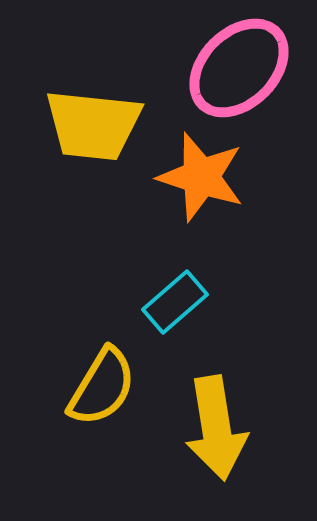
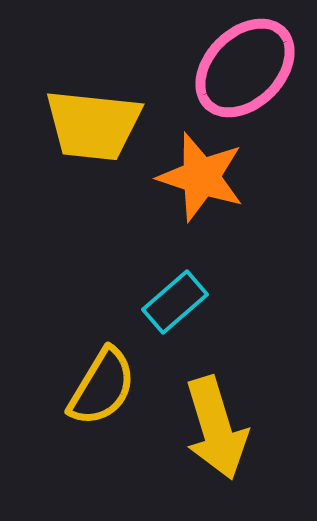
pink ellipse: moved 6 px right
yellow arrow: rotated 8 degrees counterclockwise
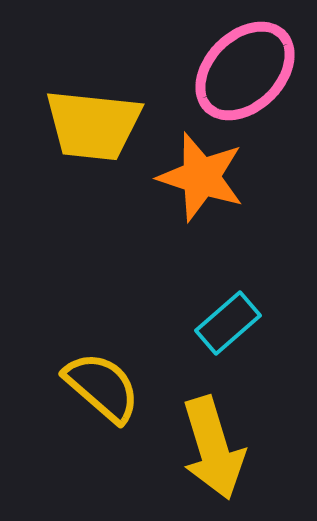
pink ellipse: moved 3 px down
cyan rectangle: moved 53 px right, 21 px down
yellow semicircle: rotated 80 degrees counterclockwise
yellow arrow: moved 3 px left, 20 px down
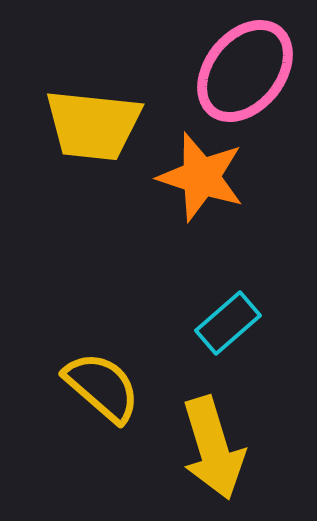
pink ellipse: rotated 6 degrees counterclockwise
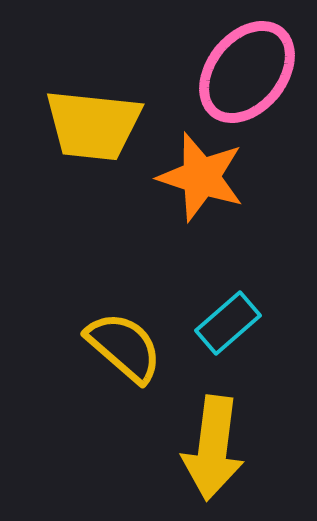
pink ellipse: moved 2 px right, 1 px down
yellow semicircle: moved 22 px right, 40 px up
yellow arrow: rotated 24 degrees clockwise
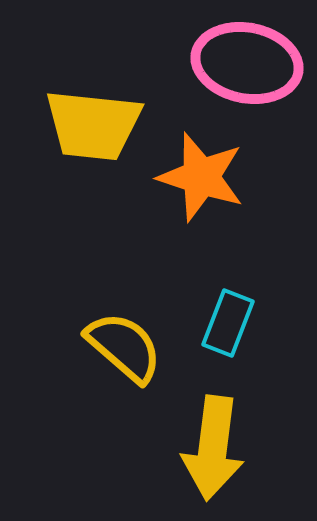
pink ellipse: moved 9 px up; rotated 62 degrees clockwise
cyan rectangle: rotated 28 degrees counterclockwise
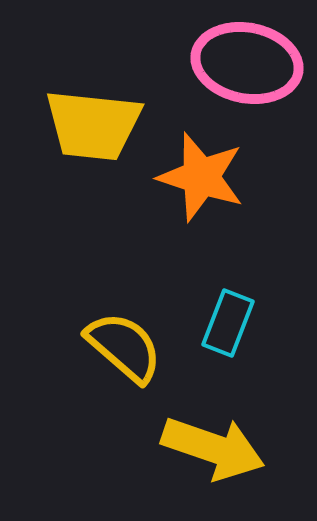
yellow arrow: rotated 78 degrees counterclockwise
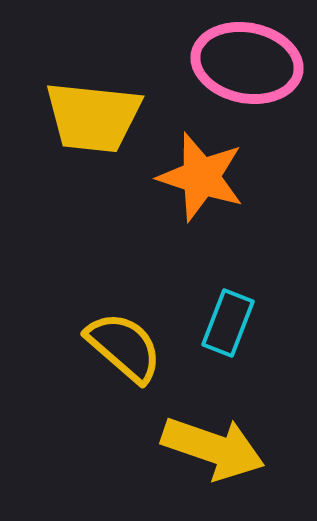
yellow trapezoid: moved 8 px up
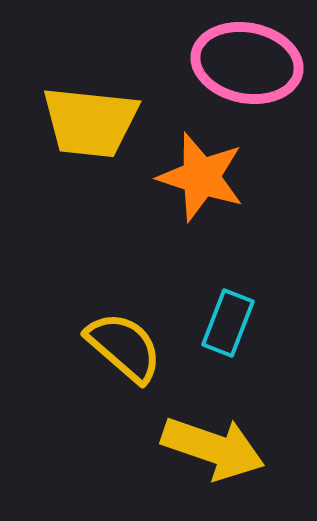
yellow trapezoid: moved 3 px left, 5 px down
